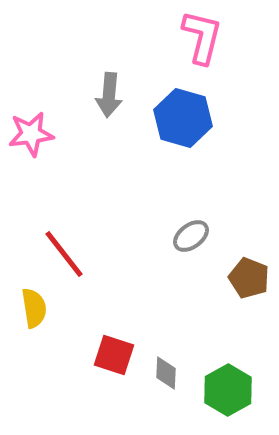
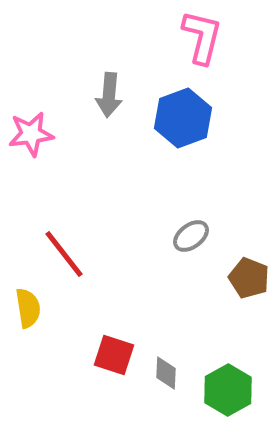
blue hexagon: rotated 24 degrees clockwise
yellow semicircle: moved 6 px left
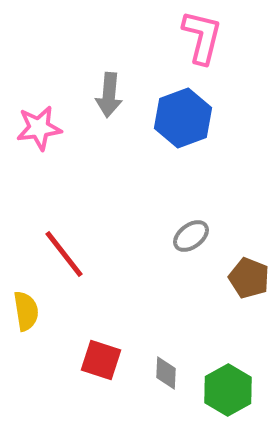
pink star: moved 8 px right, 6 px up
yellow semicircle: moved 2 px left, 3 px down
red square: moved 13 px left, 5 px down
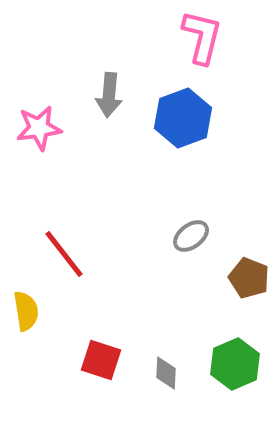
green hexagon: moved 7 px right, 26 px up; rotated 6 degrees clockwise
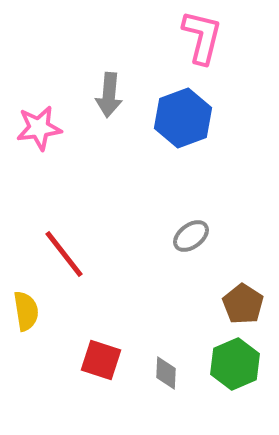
brown pentagon: moved 6 px left, 26 px down; rotated 12 degrees clockwise
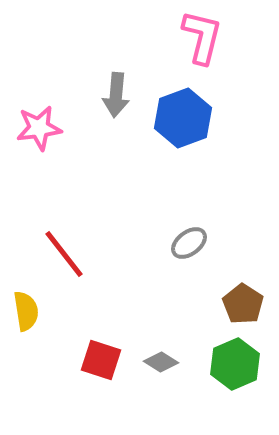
gray arrow: moved 7 px right
gray ellipse: moved 2 px left, 7 px down
gray diamond: moved 5 px left, 11 px up; rotated 60 degrees counterclockwise
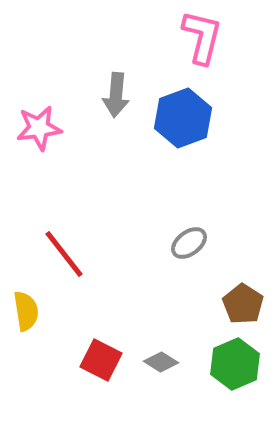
red square: rotated 9 degrees clockwise
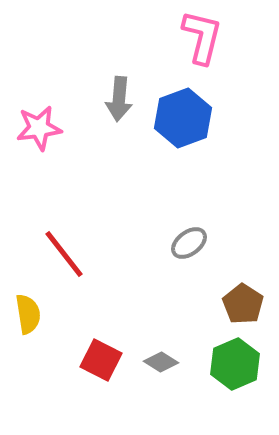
gray arrow: moved 3 px right, 4 px down
yellow semicircle: moved 2 px right, 3 px down
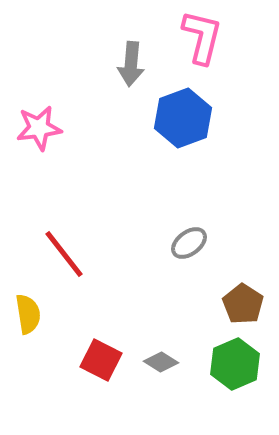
gray arrow: moved 12 px right, 35 px up
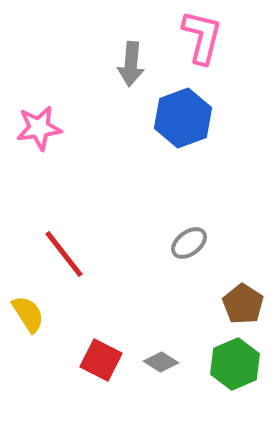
yellow semicircle: rotated 24 degrees counterclockwise
